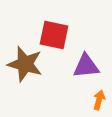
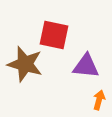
purple triangle: rotated 12 degrees clockwise
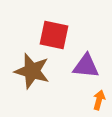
brown star: moved 7 px right, 7 px down
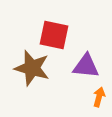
brown star: moved 3 px up
orange arrow: moved 3 px up
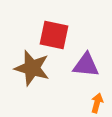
purple triangle: moved 1 px up
orange arrow: moved 2 px left, 6 px down
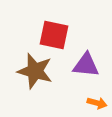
brown star: moved 3 px right, 3 px down
orange arrow: rotated 90 degrees clockwise
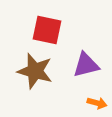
red square: moved 7 px left, 5 px up
purple triangle: rotated 20 degrees counterclockwise
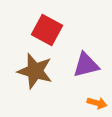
red square: rotated 16 degrees clockwise
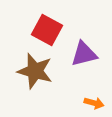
purple triangle: moved 2 px left, 11 px up
orange arrow: moved 3 px left
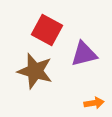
orange arrow: rotated 24 degrees counterclockwise
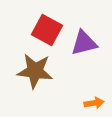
purple triangle: moved 11 px up
brown star: rotated 9 degrees counterclockwise
